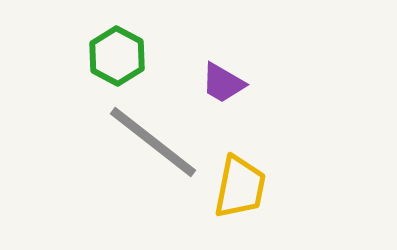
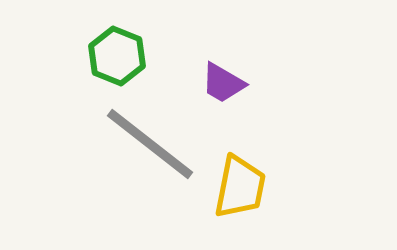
green hexagon: rotated 6 degrees counterclockwise
gray line: moved 3 px left, 2 px down
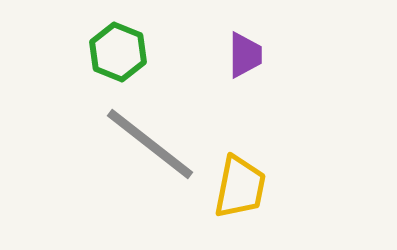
green hexagon: moved 1 px right, 4 px up
purple trapezoid: moved 22 px right, 28 px up; rotated 120 degrees counterclockwise
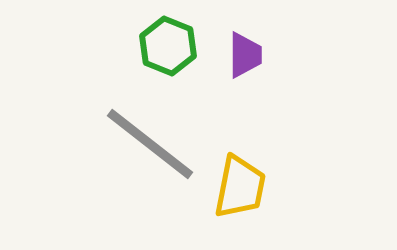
green hexagon: moved 50 px right, 6 px up
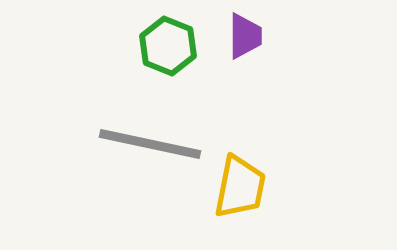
purple trapezoid: moved 19 px up
gray line: rotated 26 degrees counterclockwise
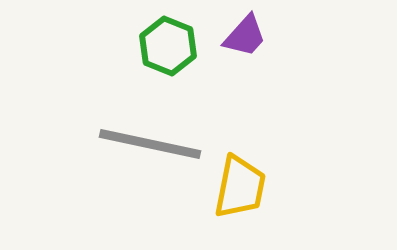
purple trapezoid: rotated 42 degrees clockwise
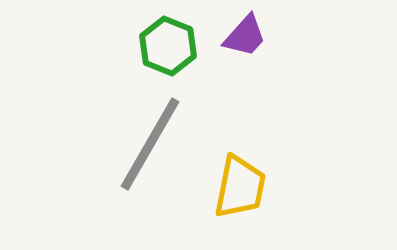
gray line: rotated 72 degrees counterclockwise
